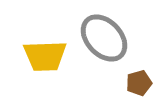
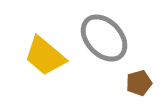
yellow trapezoid: rotated 42 degrees clockwise
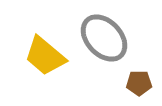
brown pentagon: rotated 15 degrees clockwise
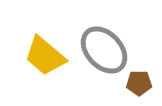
gray ellipse: moved 12 px down
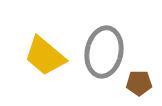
gray ellipse: moved 2 px down; rotated 54 degrees clockwise
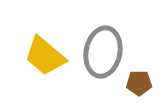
gray ellipse: moved 1 px left
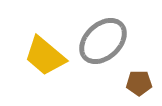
gray ellipse: moved 11 px up; rotated 36 degrees clockwise
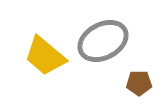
gray ellipse: rotated 15 degrees clockwise
